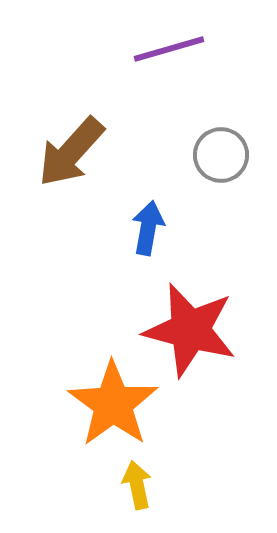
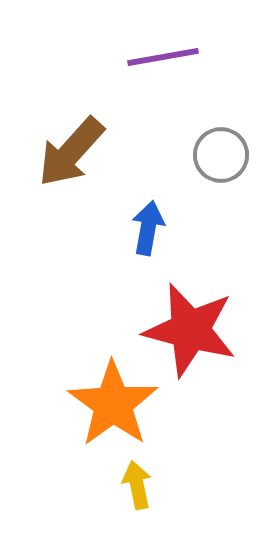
purple line: moved 6 px left, 8 px down; rotated 6 degrees clockwise
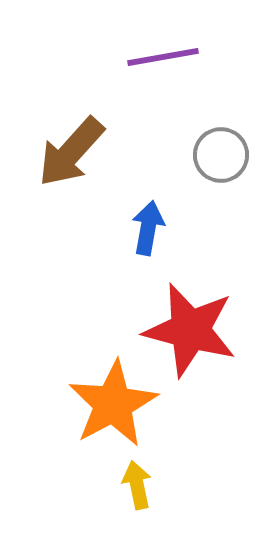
orange star: rotated 8 degrees clockwise
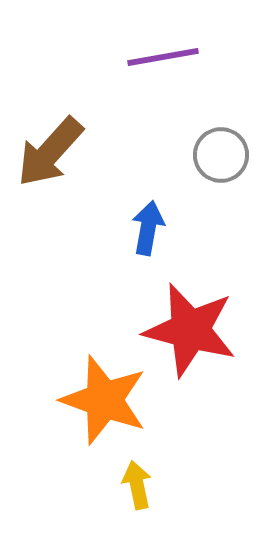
brown arrow: moved 21 px left
orange star: moved 9 px left, 4 px up; rotated 24 degrees counterclockwise
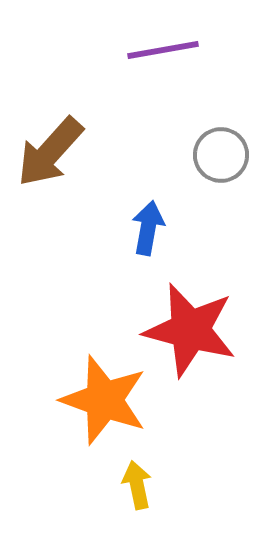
purple line: moved 7 px up
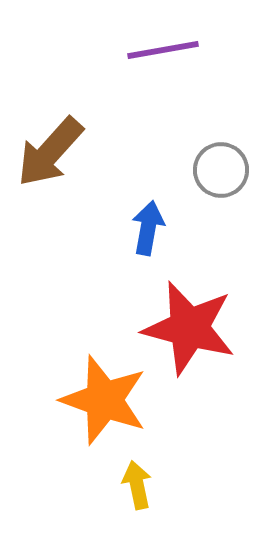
gray circle: moved 15 px down
red star: moved 1 px left, 2 px up
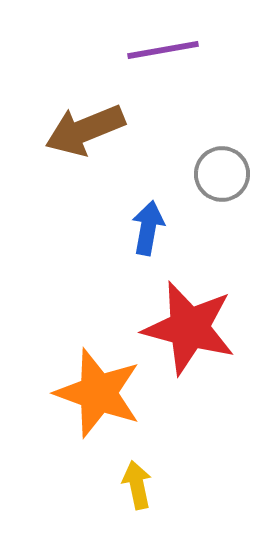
brown arrow: moved 35 px right, 22 px up; rotated 26 degrees clockwise
gray circle: moved 1 px right, 4 px down
orange star: moved 6 px left, 7 px up
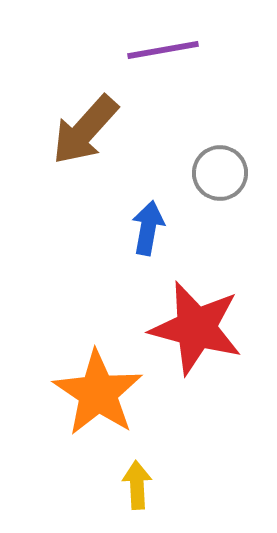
brown arrow: rotated 26 degrees counterclockwise
gray circle: moved 2 px left, 1 px up
red star: moved 7 px right
orange star: rotated 14 degrees clockwise
yellow arrow: rotated 9 degrees clockwise
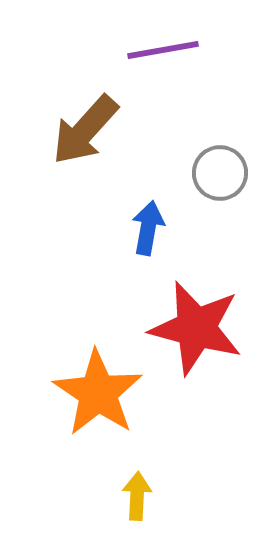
yellow arrow: moved 11 px down; rotated 6 degrees clockwise
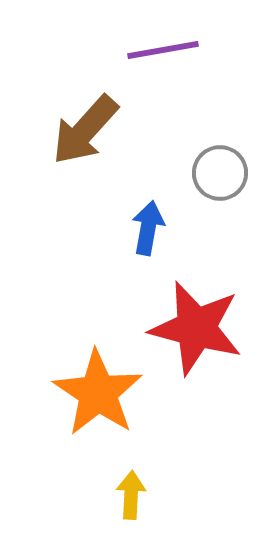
yellow arrow: moved 6 px left, 1 px up
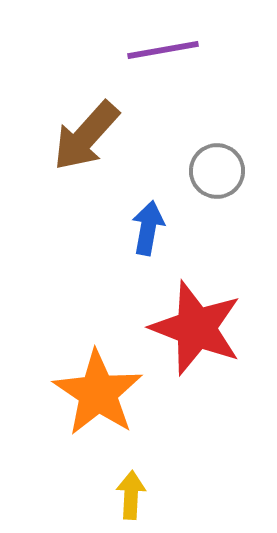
brown arrow: moved 1 px right, 6 px down
gray circle: moved 3 px left, 2 px up
red star: rotated 6 degrees clockwise
